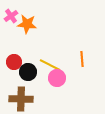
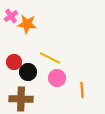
orange line: moved 31 px down
yellow line: moved 7 px up
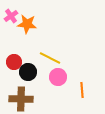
pink circle: moved 1 px right, 1 px up
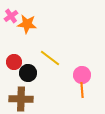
yellow line: rotated 10 degrees clockwise
black circle: moved 1 px down
pink circle: moved 24 px right, 2 px up
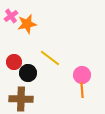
orange star: rotated 18 degrees counterclockwise
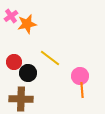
pink circle: moved 2 px left, 1 px down
